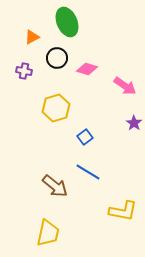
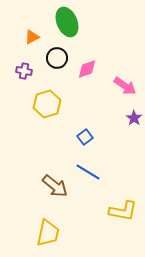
pink diamond: rotated 35 degrees counterclockwise
yellow hexagon: moved 9 px left, 4 px up
purple star: moved 5 px up
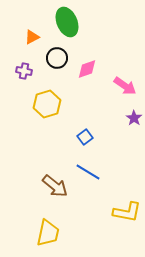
yellow L-shape: moved 4 px right, 1 px down
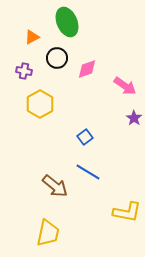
yellow hexagon: moved 7 px left; rotated 12 degrees counterclockwise
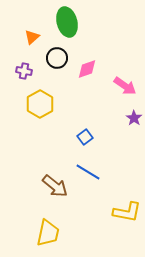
green ellipse: rotated 8 degrees clockwise
orange triangle: rotated 14 degrees counterclockwise
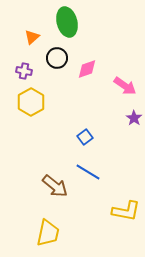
yellow hexagon: moved 9 px left, 2 px up
yellow L-shape: moved 1 px left, 1 px up
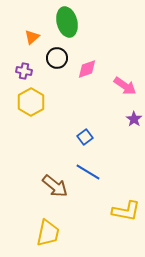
purple star: moved 1 px down
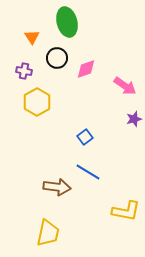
orange triangle: rotated 21 degrees counterclockwise
pink diamond: moved 1 px left
yellow hexagon: moved 6 px right
purple star: rotated 21 degrees clockwise
brown arrow: moved 2 px right, 1 px down; rotated 32 degrees counterclockwise
